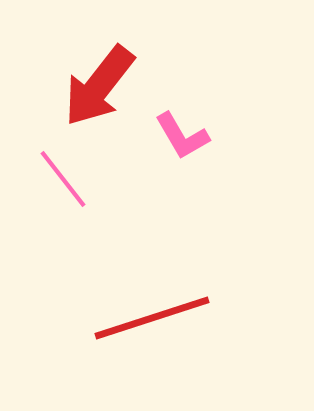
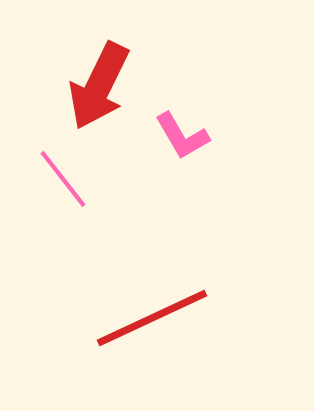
red arrow: rotated 12 degrees counterclockwise
red line: rotated 7 degrees counterclockwise
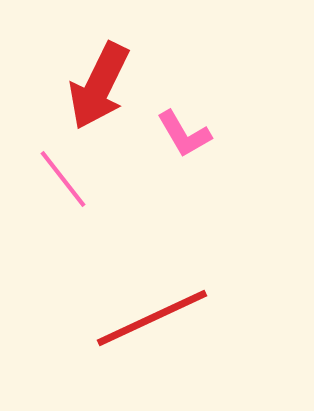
pink L-shape: moved 2 px right, 2 px up
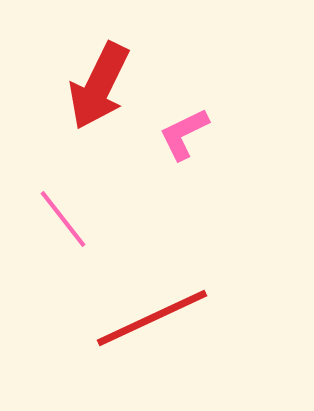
pink L-shape: rotated 94 degrees clockwise
pink line: moved 40 px down
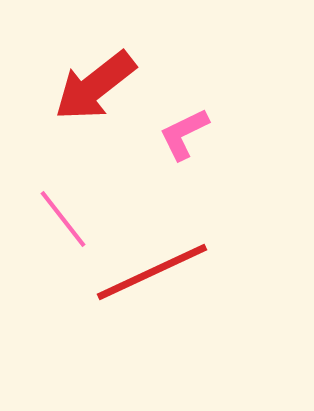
red arrow: moved 4 px left; rotated 26 degrees clockwise
red line: moved 46 px up
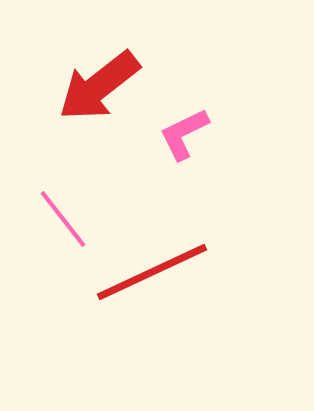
red arrow: moved 4 px right
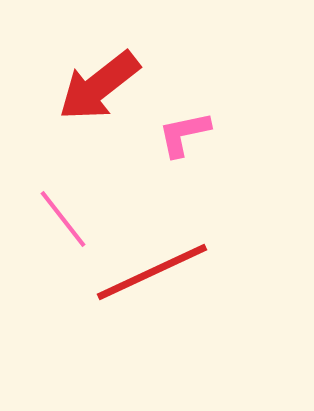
pink L-shape: rotated 14 degrees clockwise
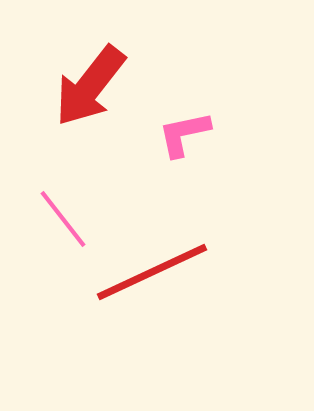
red arrow: moved 9 px left; rotated 14 degrees counterclockwise
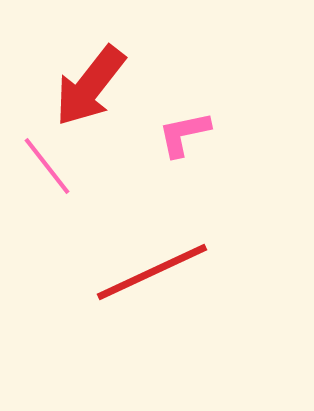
pink line: moved 16 px left, 53 px up
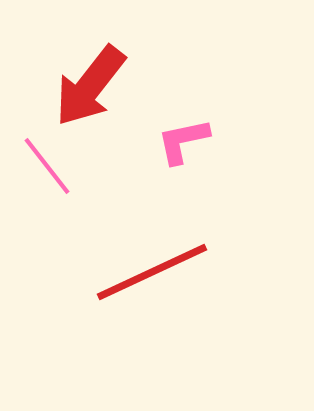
pink L-shape: moved 1 px left, 7 px down
